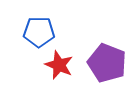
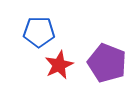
red star: rotated 24 degrees clockwise
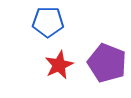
blue pentagon: moved 9 px right, 10 px up
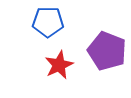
purple pentagon: moved 12 px up
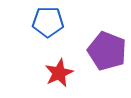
red star: moved 8 px down
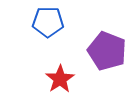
red star: moved 1 px right, 6 px down; rotated 8 degrees counterclockwise
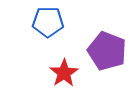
red star: moved 4 px right, 6 px up
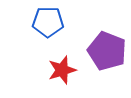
red star: moved 2 px left, 3 px up; rotated 16 degrees clockwise
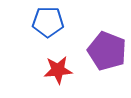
red star: moved 4 px left; rotated 12 degrees clockwise
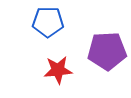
purple pentagon: rotated 24 degrees counterclockwise
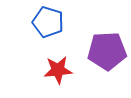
blue pentagon: rotated 16 degrees clockwise
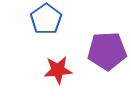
blue pentagon: moved 2 px left, 3 px up; rotated 20 degrees clockwise
